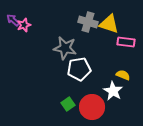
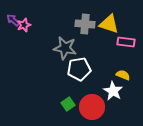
gray cross: moved 3 px left, 2 px down; rotated 12 degrees counterclockwise
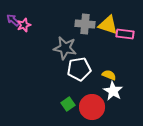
yellow triangle: moved 1 px left, 1 px down
pink rectangle: moved 1 px left, 8 px up
yellow semicircle: moved 14 px left
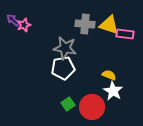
yellow triangle: moved 1 px right
white pentagon: moved 16 px left, 1 px up
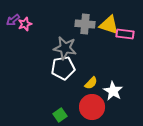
purple arrow: rotated 80 degrees counterclockwise
pink star: moved 1 px right, 1 px up
yellow semicircle: moved 18 px left, 8 px down; rotated 112 degrees clockwise
green square: moved 8 px left, 11 px down
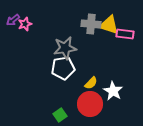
gray cross: moved 6 px right
gray star: rotated 20 degrees counterclockwise
red circle: moved 2 px left, 3 px up
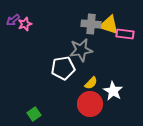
gray star: moved 16 px right, 2 px down
green square: moved 26 px left, 1 px up
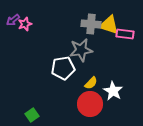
green square: moved 2 px left, 1 px down
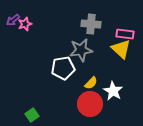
yellow triangle: moved 12 px right, 24 px down; rotated 25 degrees clockwise
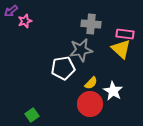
purple arrow: moved 2 px left, 9 px up
pink star: moved 3 px up
